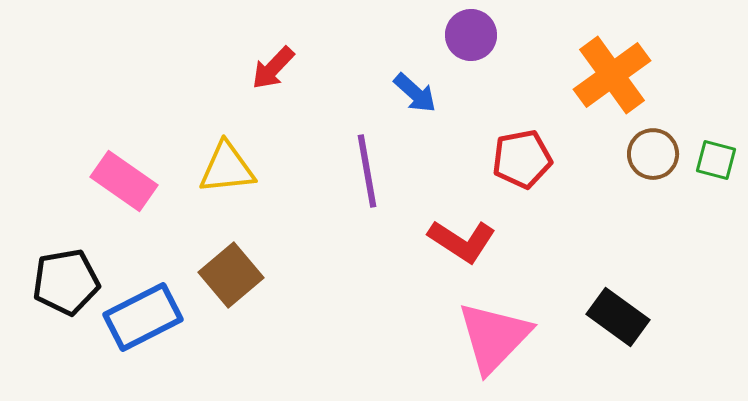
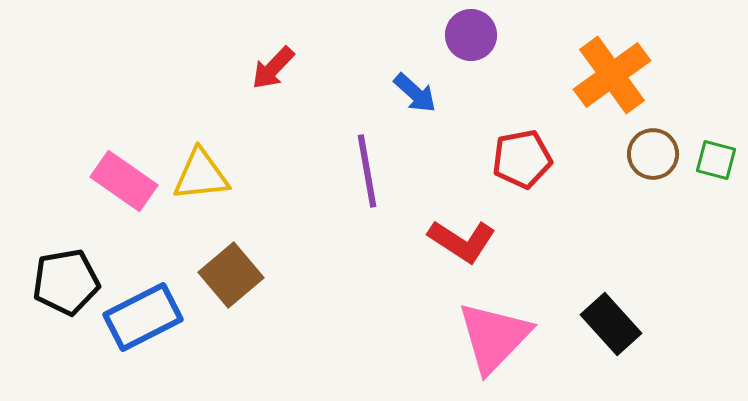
yellow triangle: moved 26 px left, 7 px down
black rectangle: moved 7 px left, 7 px down; rotated 12 degrees clockwise
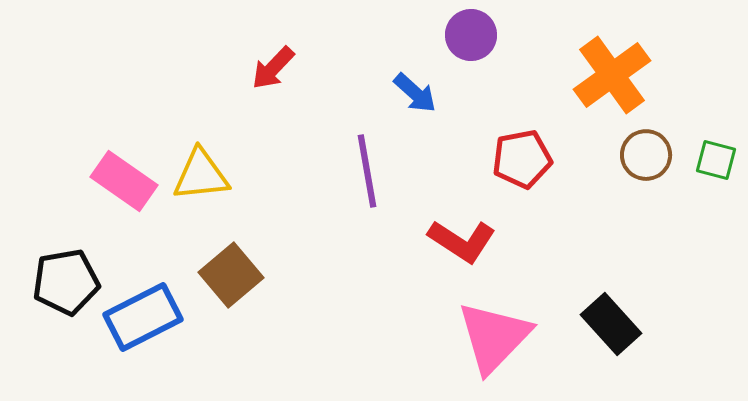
brown circle: moved 7 px left, 1 px down
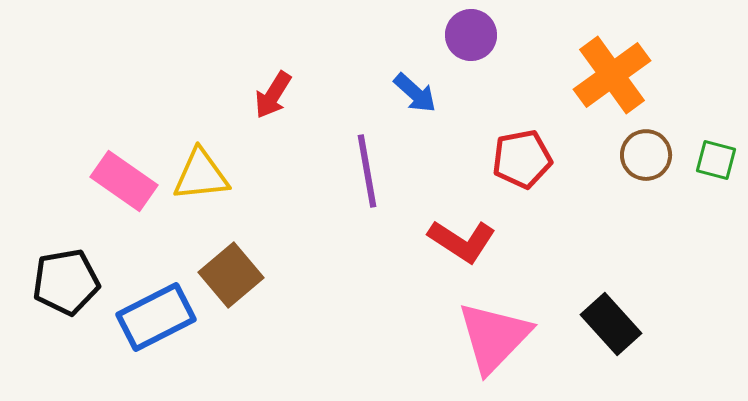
red arrow: moved 27 px down; rotated 12 degrees counterclockwise
blue rectangle: moved 13 px right
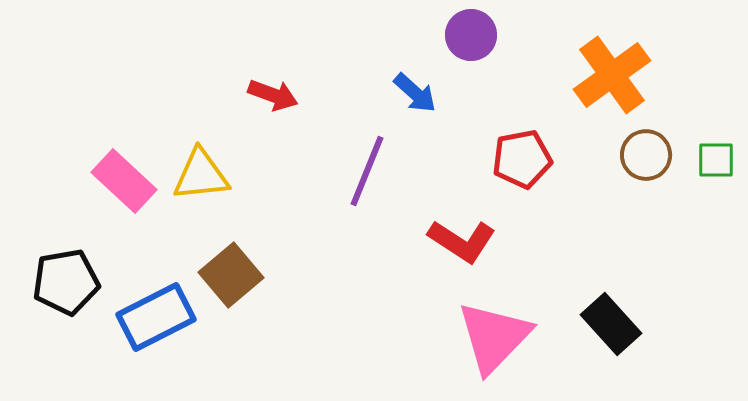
red arrow: rotated 102 degrees counterclockwise
green square: rotated 15 degrees counterclockwise
purple line: rotated 32 degrees clockwise
pink rectangle: rotated 8 degrees clockwise
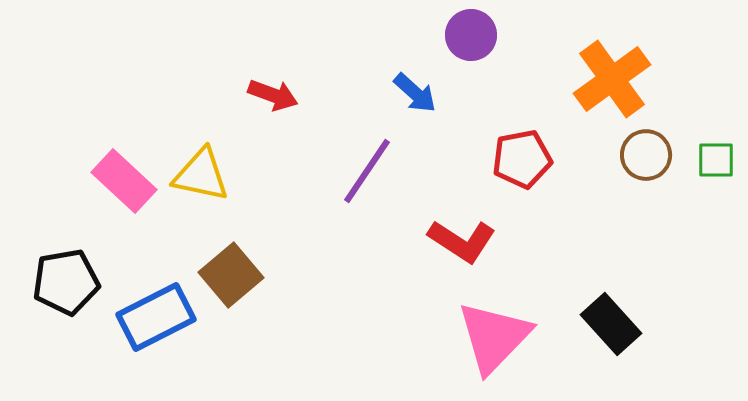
orange cross: moved 4 px down
purple line: rotated 12 degrees clockwise
yellow triangle: rotated 18 degrees clockwise
